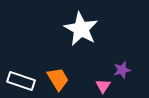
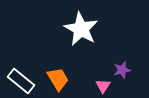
white rectangle: rotated 20 degrees clockwise
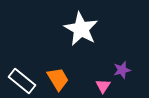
white rectangle: moved 1 px right
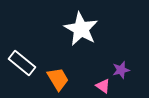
purple star: moved 1 px left
white rectangle: moved 18 px up
pink triangle: rotated 28 degrees counterclockwise
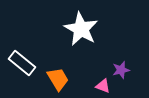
pink triangle: rotated 14 degrees counterclockwise
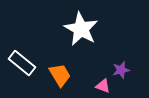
orange trapezoid: moved 2 px right, 4 px up
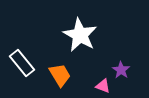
white star: moved 1 px left, 6 px down
white rectangle: rotated 12 degrees clockwise
purple star: rotated 24 degrees counterclockwise
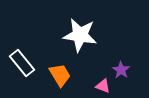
white star: rotated 20 degrees counterclockwise
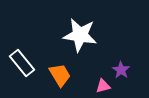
pink triangle: rotated 35 degrees counterclockwise
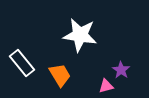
pink triangle: moved 3 px right
